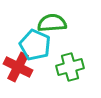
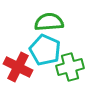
green semicircle: moved 3 px left, 1 px up
cyan pentagon: moved 10 px right, 5 px down
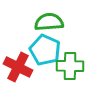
green cross: moved 1 px up; rotated 16 degrees clockwise
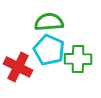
cyan pentagon: moved 4 px right
green cross: moved 8 px right, 7 px up
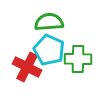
red cross: moved 9 px right
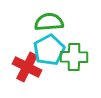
cyan pentagon: rotated 20 degrees clockwise
green cross: moved 4 px left, 2 px up
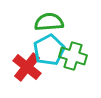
green cross: moved 1 px left, 1 px up; rotated 16 degrees clockwise
red cross: rotated 12 degrees clockwise
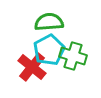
red cross: moved 5 px right
